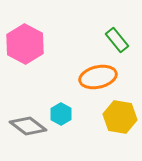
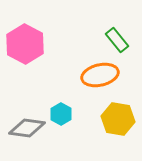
orange ellipse: moved 2 px right, 2 px up
yellow hexagon: moved 2 px left, 2 px down
gray diamond: moved 1 px left, 2 px down; rotated 30 degrees counterclockwise
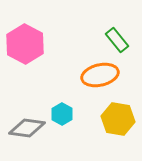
cyan hexagon: moved 1 px right
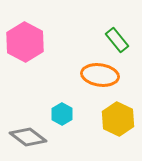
pink hexagon: moved 2 px up
orange ellipse: rotated 21 degrees clockwise
yellow hexagon: rotated 16 degrees clockwise
gray diamond: moved 1 px right, 9 px down; rotated 30 degrees clockwise
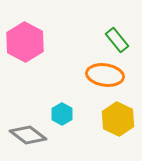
orange ellipse: moved 5 px right
gray diamond: moved 2 px up
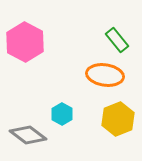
yellow hexagon: rotated 12 degrees clockwise
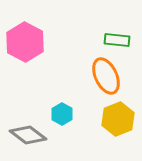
green rectangle: rotated 45 degrees counterclockwise
orange ellipse: moved 1 px right, 1 px down; rotated 57 degrees clockwise
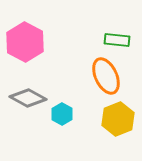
gray diamond: moved 37 px up; rotated 9 degrees counterclockwise
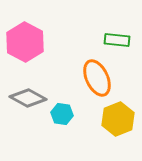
orange ellipse: moved 9 px left, 2 px down
cyan hexagon: rotated 20 degrees counterclockwise
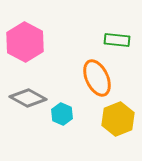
cyan hexagon: rotated 15 degrees clockwise
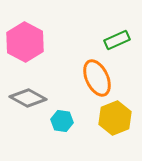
green rectangle: rotated 30 degrees counterclockwise
cyan hexagon: moved 7 px down; rotated 15 degrees counterclockwise
yellow hexagon: moved 3 px left, 1 px up
